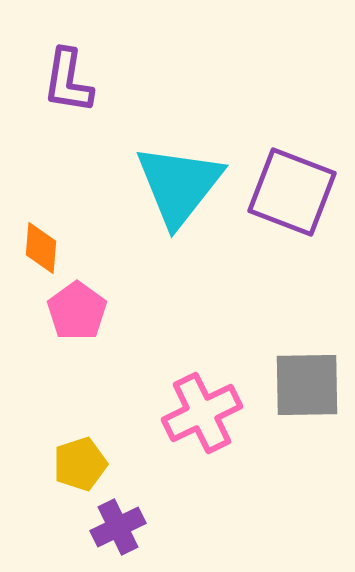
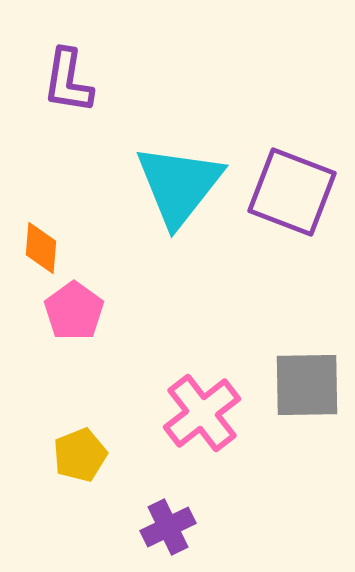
pink pentagon: moved 3 px left
pink cross: rotated 12 degrees counterclockwise
yellow pentagon: moved 9 px up; rotated 4 degrees counterclockwise
purple cross: moved 50 px right
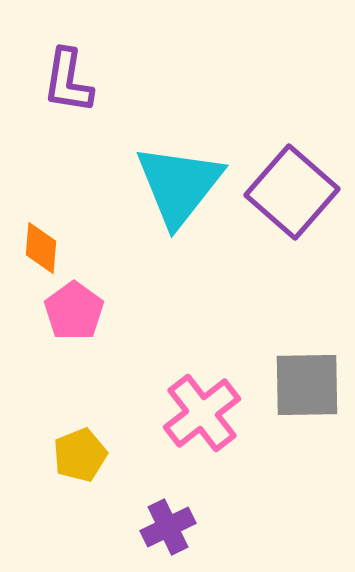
purple square: rotated 20 degrees clockwise
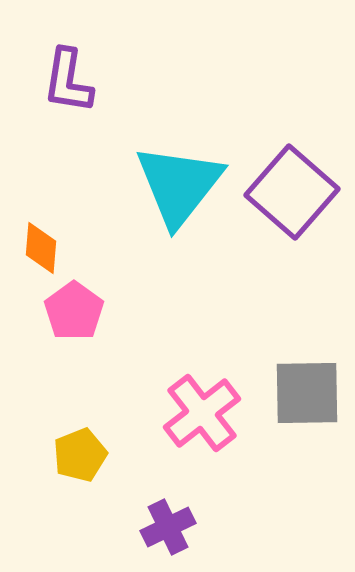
gray square: moved 8 px down
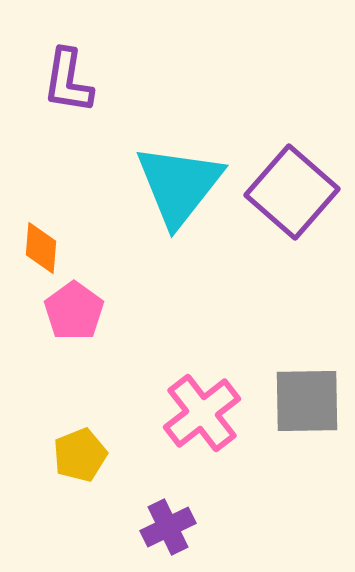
gray square: moved 8 px down
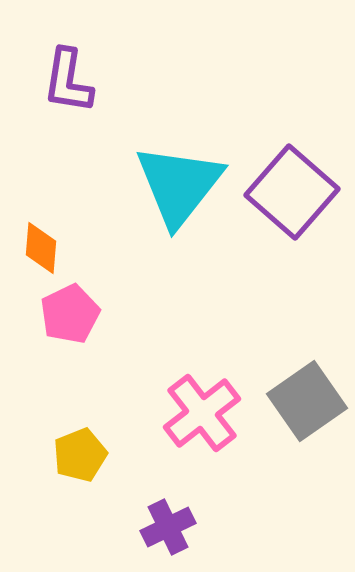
pink pentagon: moved 4 px left, 3 px down; rotated 10 degrees clockwise
gray square: rotated 34 degrees counterclockwise
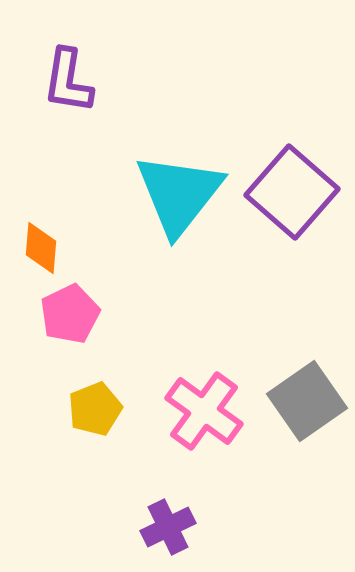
cyan triangle: moved 9 px down
pink cross: moved 2 px right, 2 px up; rotated 16 degrees counterclockwise
yellow pentagon: moved 15 px right, 46 px up
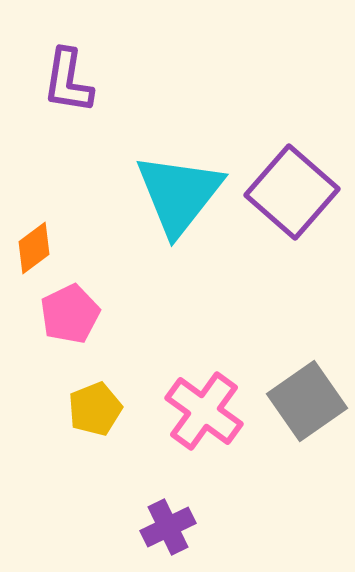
orange diamond: moved 7 px left; rotated 48 degrees clockwise
